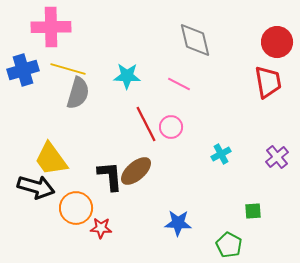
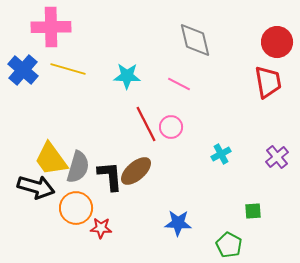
blue cross: rotated 32 degrees counterclockwise
gray semicircle: moved 74 px down
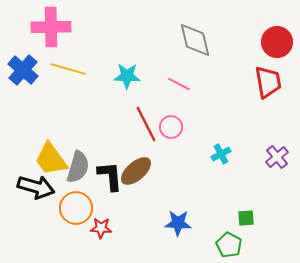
green square: moved 7 px left, 7 px down
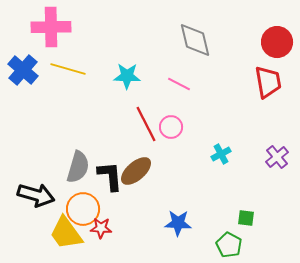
yellow trapezoid: moved 15 px right, 74 px down
black arrow: moved 8 px down
orange circle: moved 7 px right, 1 px down
green square: rotated 12 degrees clockwise
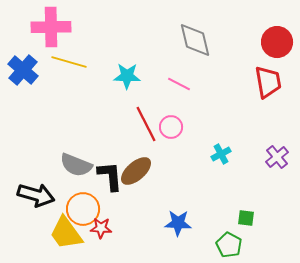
yellow line: moved 1 px right, 7 px up
gray semicircle: moved 2 px left, 2 px up; rotated 96 degrees clockwise
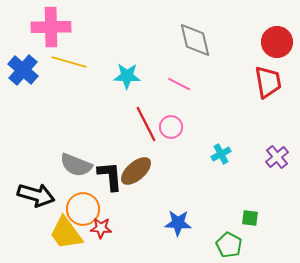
green square: moved 4 px right
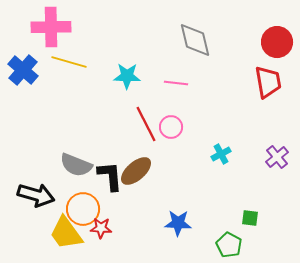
pink line: moved 3 px left, 1 px up; rotated 20 degrees counterclockwise
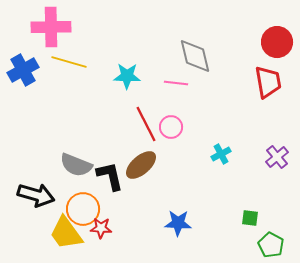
gray diamond: moved 16 px down
blue cross: rotated 20 degrees clockwise
brown ellipse: moved 5 px right, 6 px up
black L-shape: rotated 8 degrees counterclockwise
green pentagon: moved 42 px right
